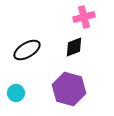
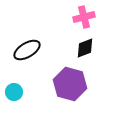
black diamond: moved 11 px right, 1 px down
purple hexagon: moved 1 px right, 5 px up
cyan circle: moved 2 px left, 1 px up
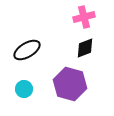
cyan circle: moved 10 px right, 3 px up
